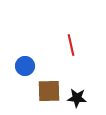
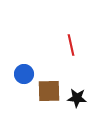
blue circle: moved 1 px left, 8 px down
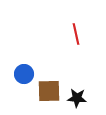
red line: moved 5 px right, 11 px up
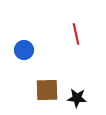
blue circle: moved 24 px up
brown square: moved 2 px left, 1 px up
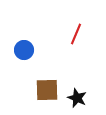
red line: rotated 35 degrees clockwise
black star: rotated 18 degrees clockwise
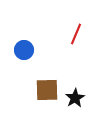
black star: moved 2 px left; rotated 18 degrees clockwise
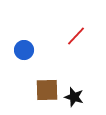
red line: moved 2 px down; rotated 20 degrees clockwise
black star: moved 1 px left, 1 px up; rotated 24 degrees counterclockwise
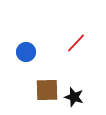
red line: moved 7 px down
blue circle: moved 2 px right, 2 px down
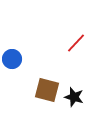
blue circle: moved 14 px left, 7 px down
brown square: rotated 15 degrees clockwise
